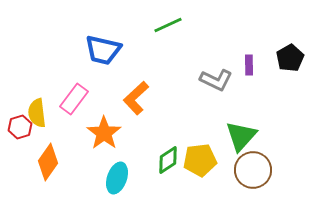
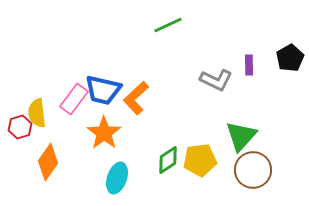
blue trapezoid: moved 40 px down
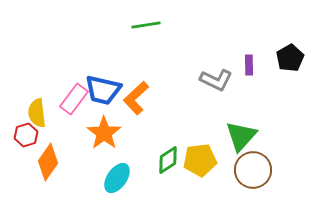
green line: moved 22 px left; rotated 16 degrees clockwise
red hexagon: moved 6 px right, 8 px down
cyan ellipse: rotated 16 degrees clockwise
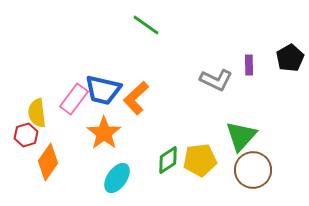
green line: rotated 44 degrees clockwise
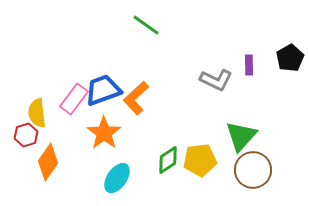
blue trapezoid: rotated 147 degrees clockwise
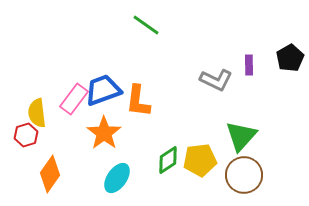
orange L-shape: moved 2 px right, 3 px down; rotated 40 degrees counterclockwise
orange diamond: moved 2 px right, 12 px down
brown circle: moved 9 px left, 5 px down
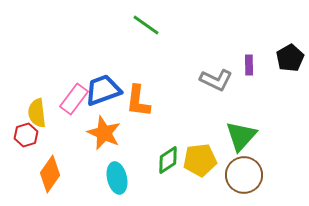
orange star: rotated 12 degrees counterclockwise
cyan ellipse: rotated 48 degrees counterclockwise
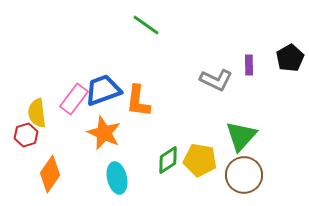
yellow pentagon: rotated 16 degrees clockwise
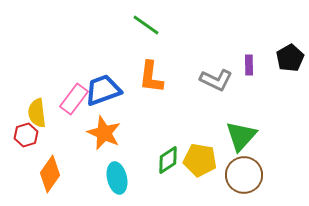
orange L-shape: moved 13 px right, 24 px up
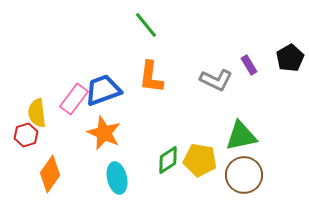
green line: rotated 16 degrees clockwise
purple rectangle: rotated 30 degrees counterclockwise
green triangle: rotated 36 degrees clockwise
